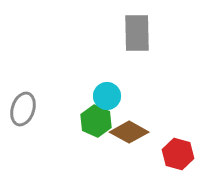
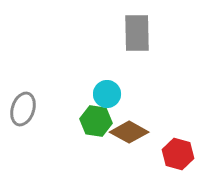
cyan circle: moved 2 px up
green hexagon: rotated 16 degrees counterclockwise
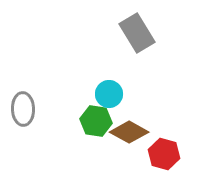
gray rectangle: rotated 30 degrees counterclockwise
cyan circle: moved 2 px right
gray ellipse: rotated 20 degrees counterclockwise
red hexagon: moved 14 px left
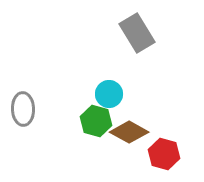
green hexagon: rotated 8 degrees clockwise
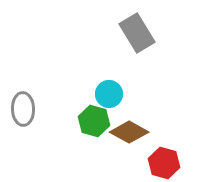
green hexagon: moved 2 px left
red hexagon: moved 9 px down
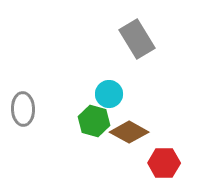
gray rectangle: moved 6 px down
red hexagon: rotated 16 degrees counterclockwise
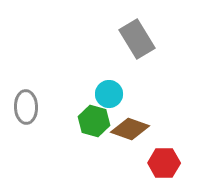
gray ellipse: moved 3 px right, 2 px up
brown diamond: moved 1 px right, 3 px up; rotated 9 degrees counterclockwise
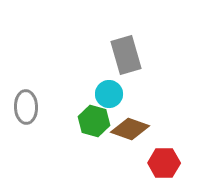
gray rectangle: moved 11 px left, 16 px down; rotated 15 degrees clockwise
